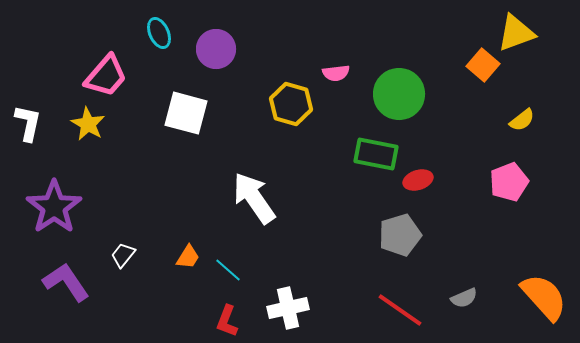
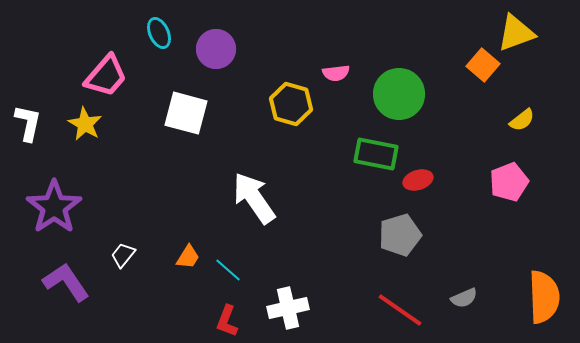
yellow star: moved 3 px left
orange semicircle: rotated 40 degrees clockwise
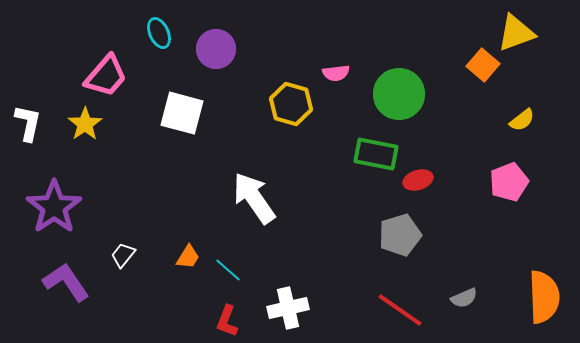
white square: moved 4 px left
yellow star: rotated 8 degrees clockwise
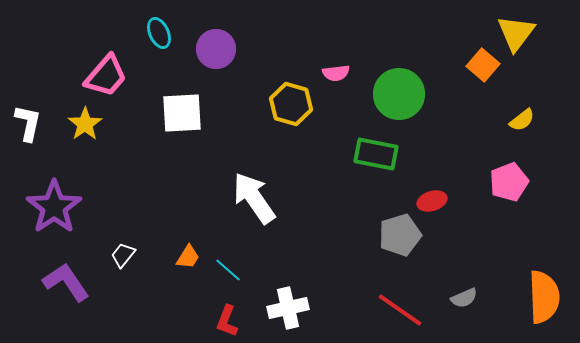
yellow triangle: rotated 33 degrees counterclockwise
white square: rotated 18 degrees counterclockwise
red ellipse: moved 14 px right, 21 px down
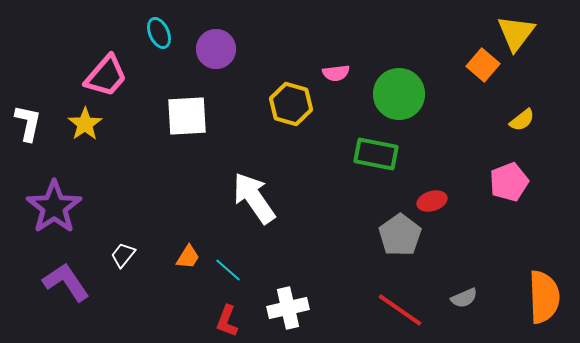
white square: moved 5 px right, 3 px down
gray pentagon: rotated 18 degrees counterclockwise
